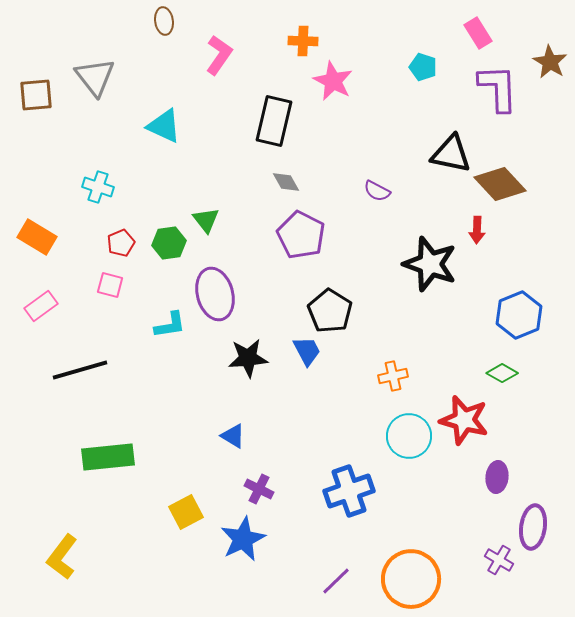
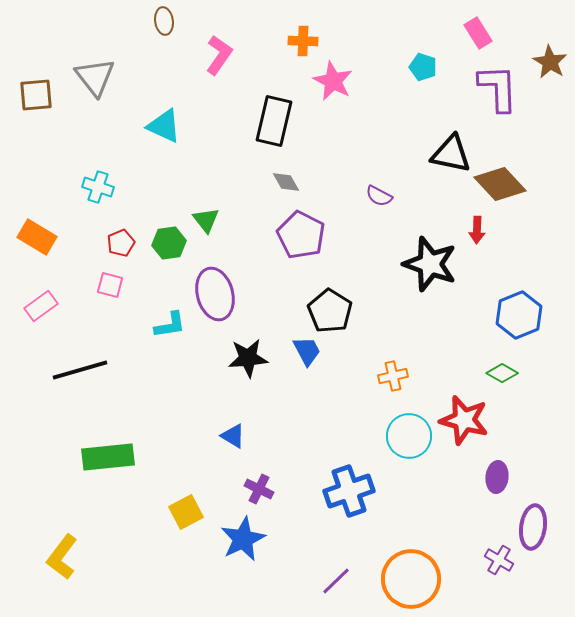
purple semicircle at (377, 191): moved 2 px right, 5 px down
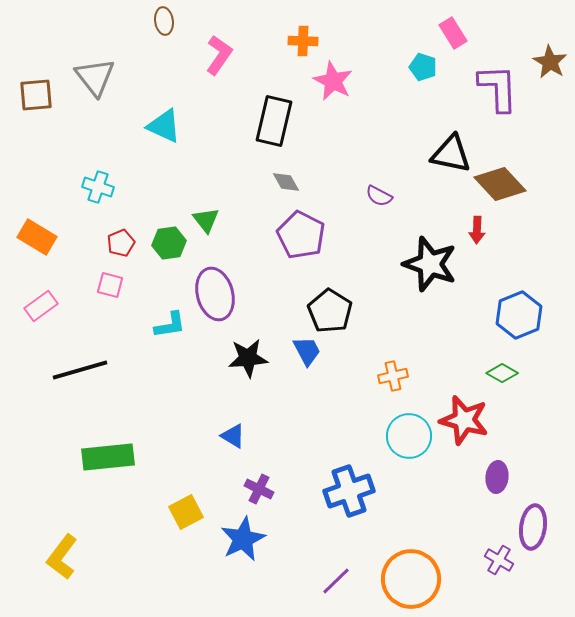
pink rectangle at (478, 33): moved 25 px left
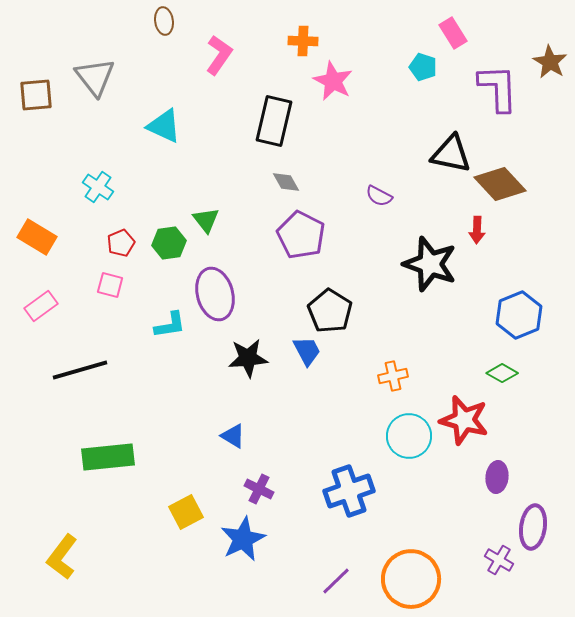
cyan cross at (98, 187): rotated 16 degrees clockwise
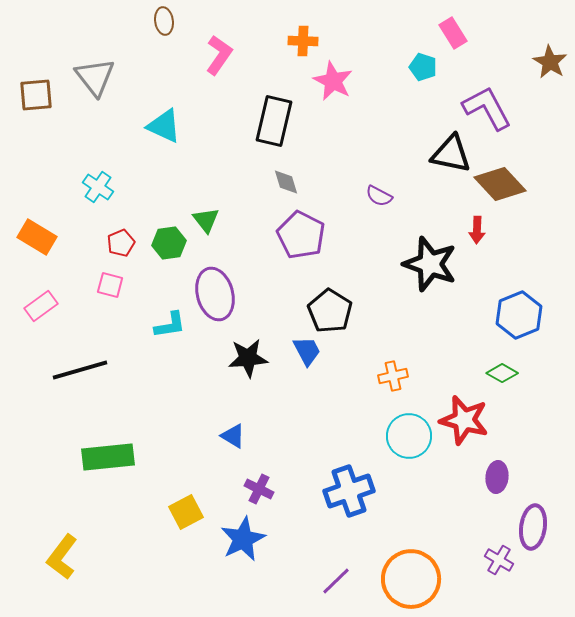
purple L-shape at (498, 88): moved 11 px left, 20 px down; rotated 26 degrees counterclockwise
gray diamond at (286, 182): rotated 12 degrees clockwise
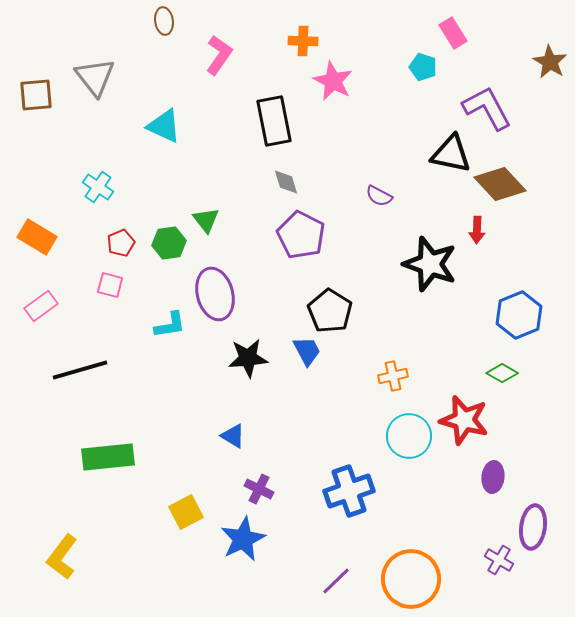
black rectangle at (274, 121): rotated 24 degrees counterclockwise
purple ellipse at (497, 477): moved 4 px left
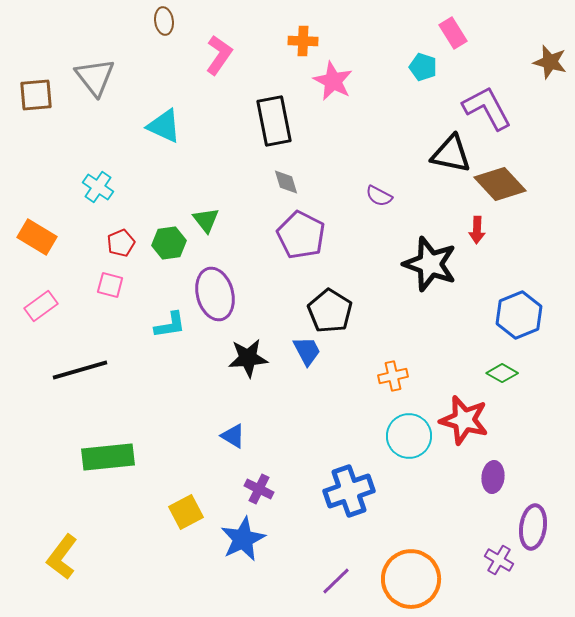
brown star at (550, 62): rotated 16 degrees counterclockwise
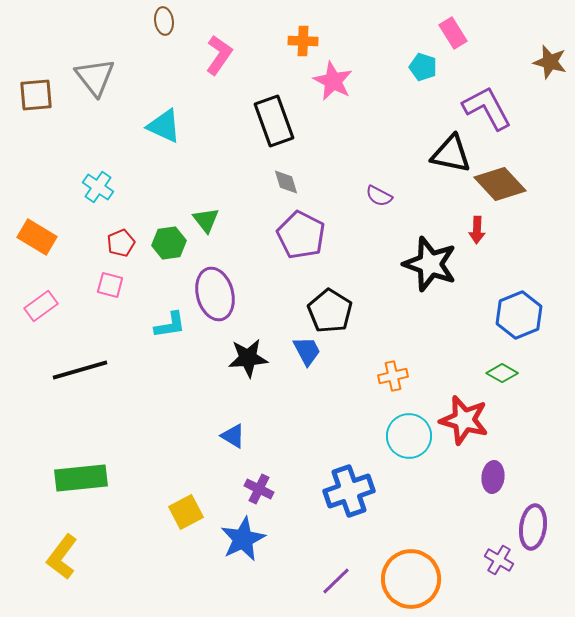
black rectangle at (274, 121): rotated 9 degrees counterclockwise
green rectangle at (108, 457): moved 27 px left, 21 px down
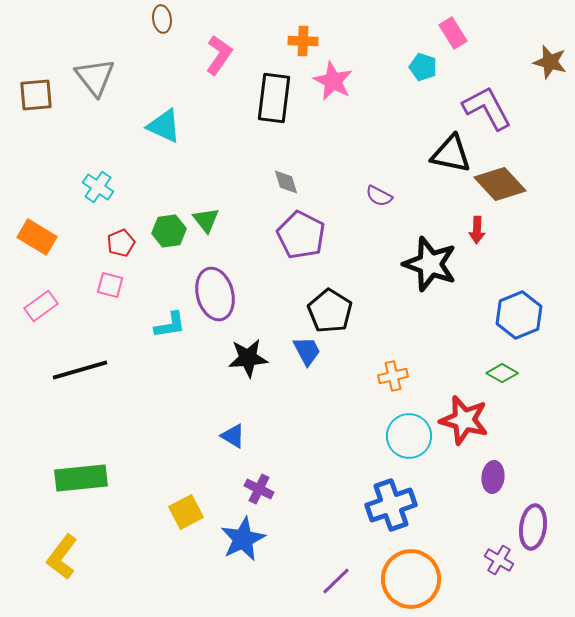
brown ellipse at (164, 21): moved 2 px left, 2 px up
black rectangle at (274, 121): moved 23 px up; rotated 27 degrees clockwise
green hexagon at (169, 243): moved 12 px up
blue cross at (349, 491): moved 42 px right, 14 px down
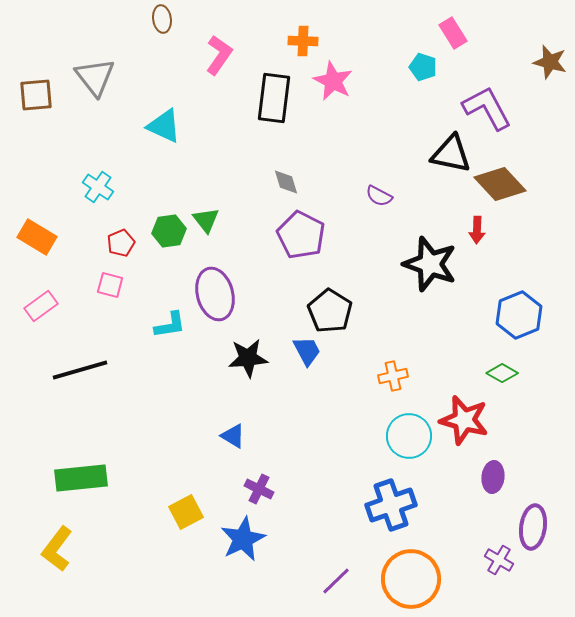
yellow L-shape at (62, 557): moved 5 px left, 8 px up
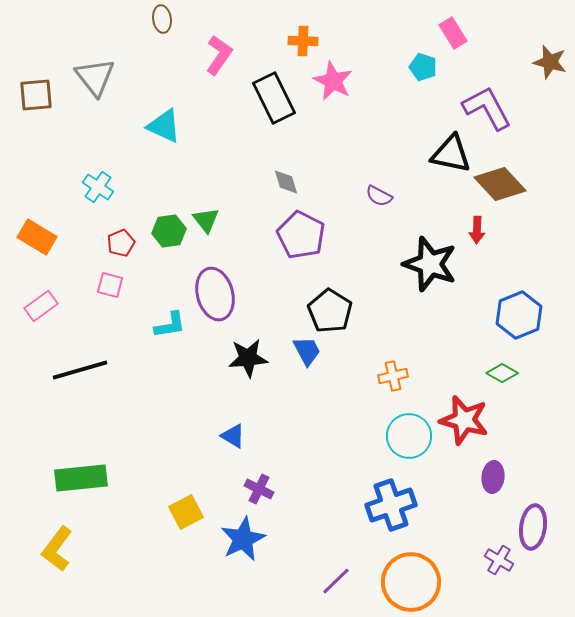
black rectangle at (274, 98): rotated 33 degrees counterclockwise
orange circle at (411, 579): moved 3 px down
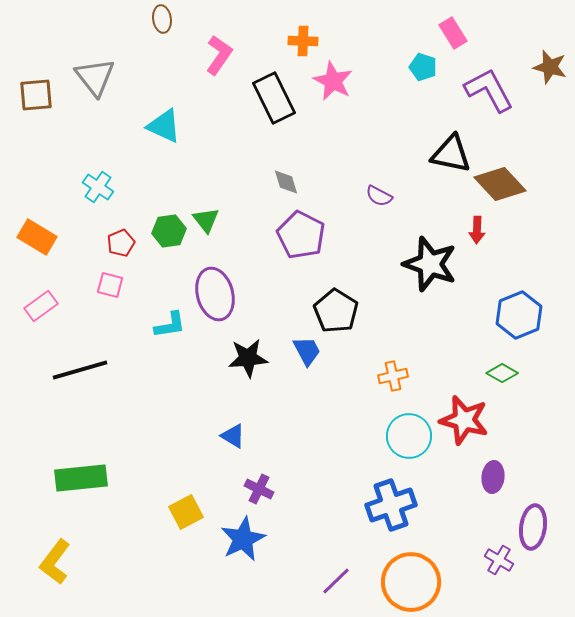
brown star at (550, 62): moved 5 px down
purple L-shape at (487, 108): moved 2 px right, 18 px up
black pentagon at (330, 311): moved 6 px right
yellow L-shape at (57, 549): moved 2 px left, 13 px down
